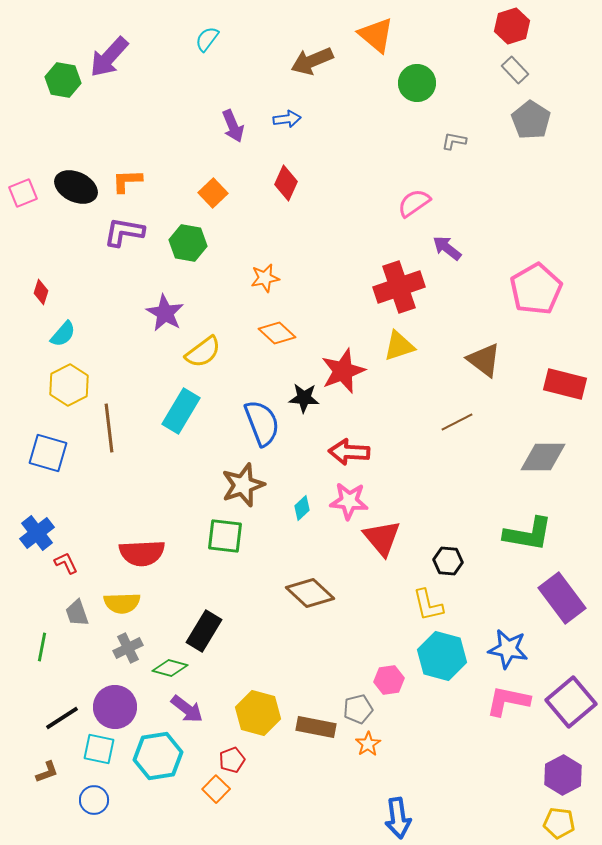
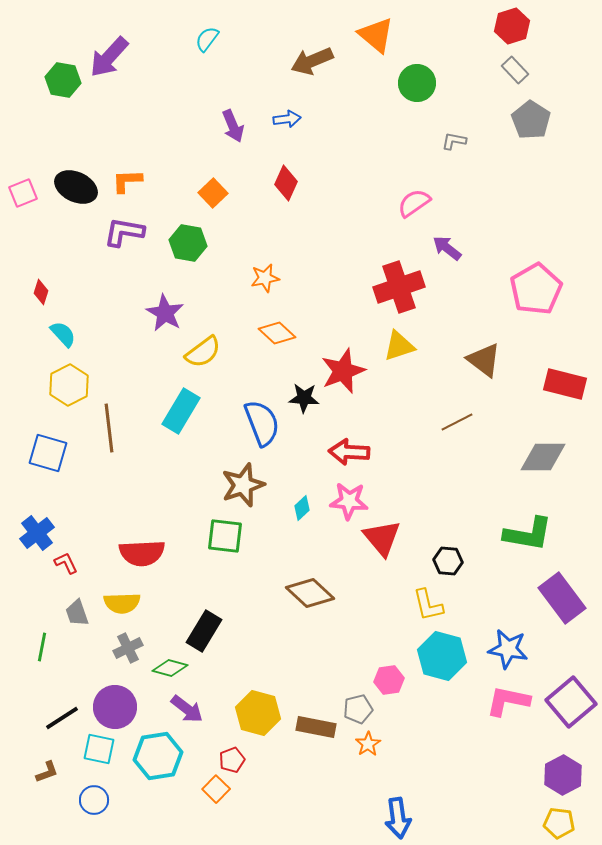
cyan semicircle at (63, 334): rotated 84 degrees counterclockwise
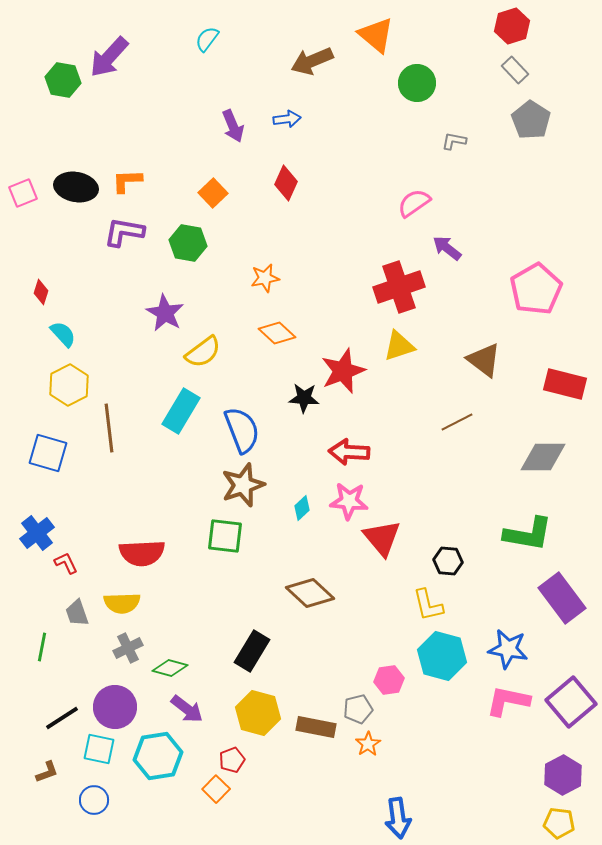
black ellipse at (76, 187): rotated 15 degrees counterclockwise
blue semicircle at (262, 423): moved 20 px left, 7 px down
black rectangle at (204, 631): moved 48 px right, 20 px down
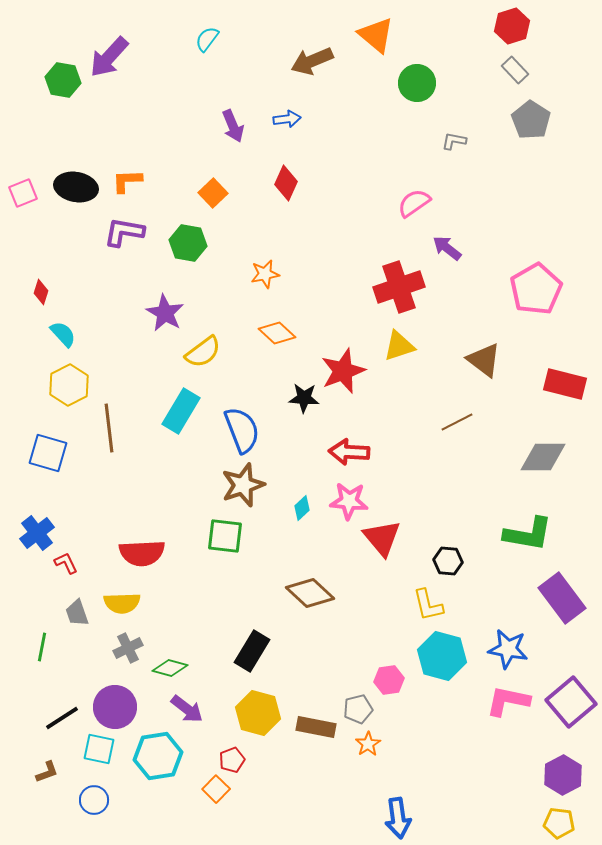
orange star at (265, 278): moved 4 px up
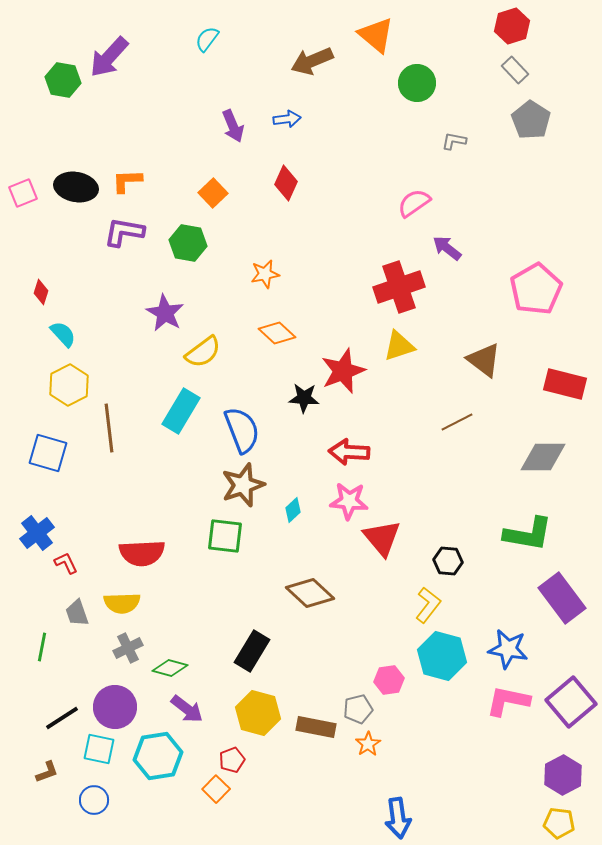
cyan diamond at (302, 508): moved 9 px left, 2 px down
yellow L-shape at (428, 605): rotated 129 degrees counterclockwise
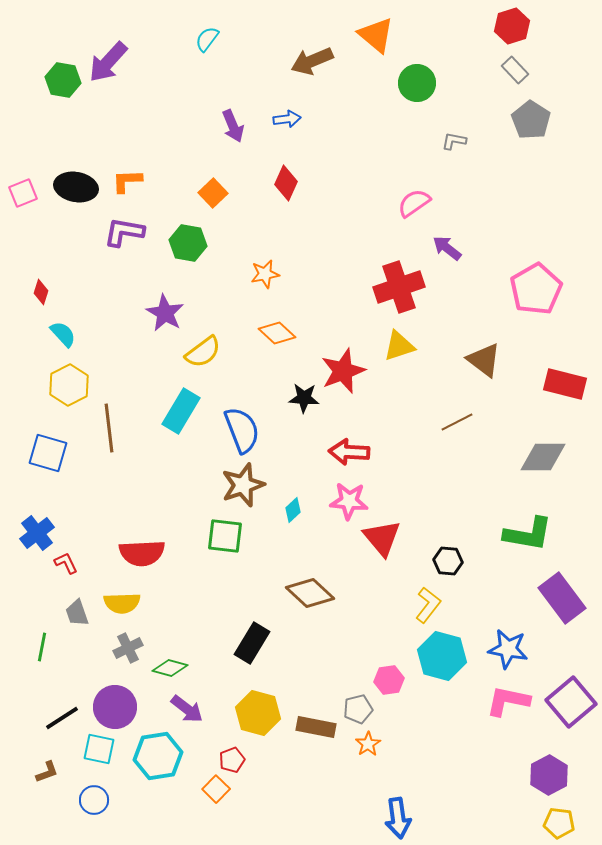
purple arrow at (109, 57): moved 1 px left, 5 px down
black rectangle at (252, 651): moved 8 px up
purple hexagon at (563, 775): moved 14 px left
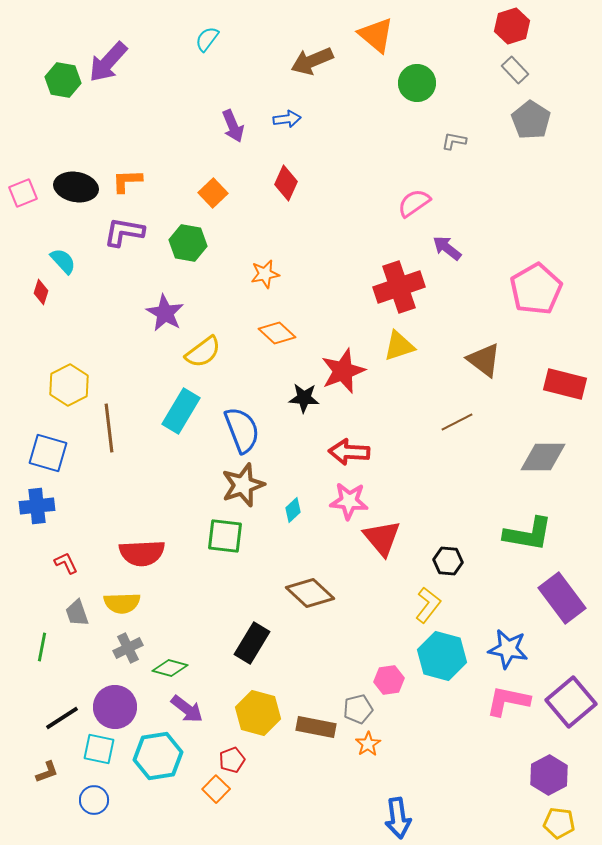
cyan semicircle at (63, 334): moved 73 px up
blue cross at (37, 533): moved 27 px up; rotated 32 degrees clockwise
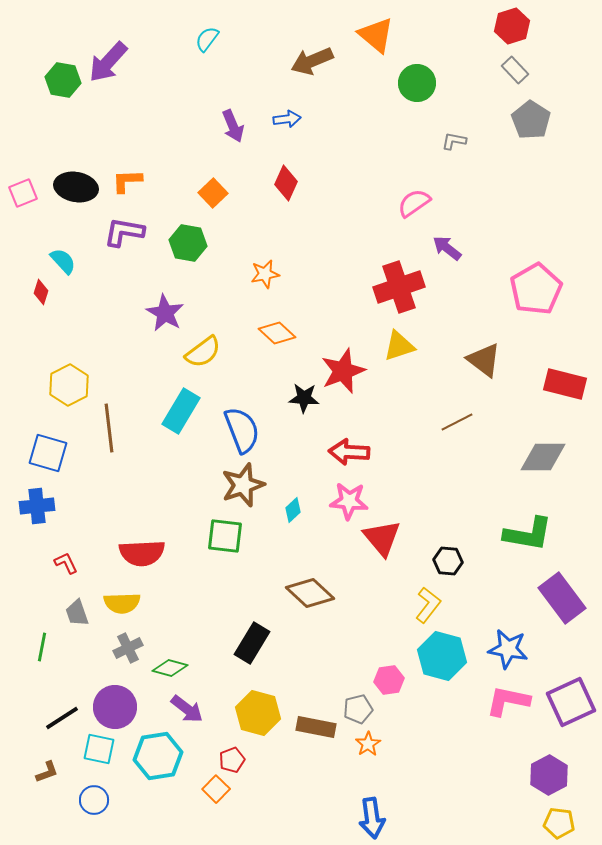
purple square at (571, 702): rotated 15 degrees clockwise
blue arrow at (398, 818): moved 26 px left
